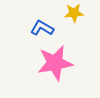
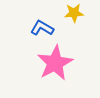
pink star: rotated 18 degrees counterclockwise
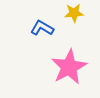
pink star: moved 14 px right, 4 px down
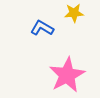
pink star: moved 2 px left, 8 px down
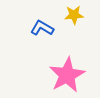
yellow star: moved 2 px down
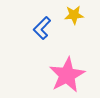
blue L-shape: rotated 75 degrees counterclockwise
